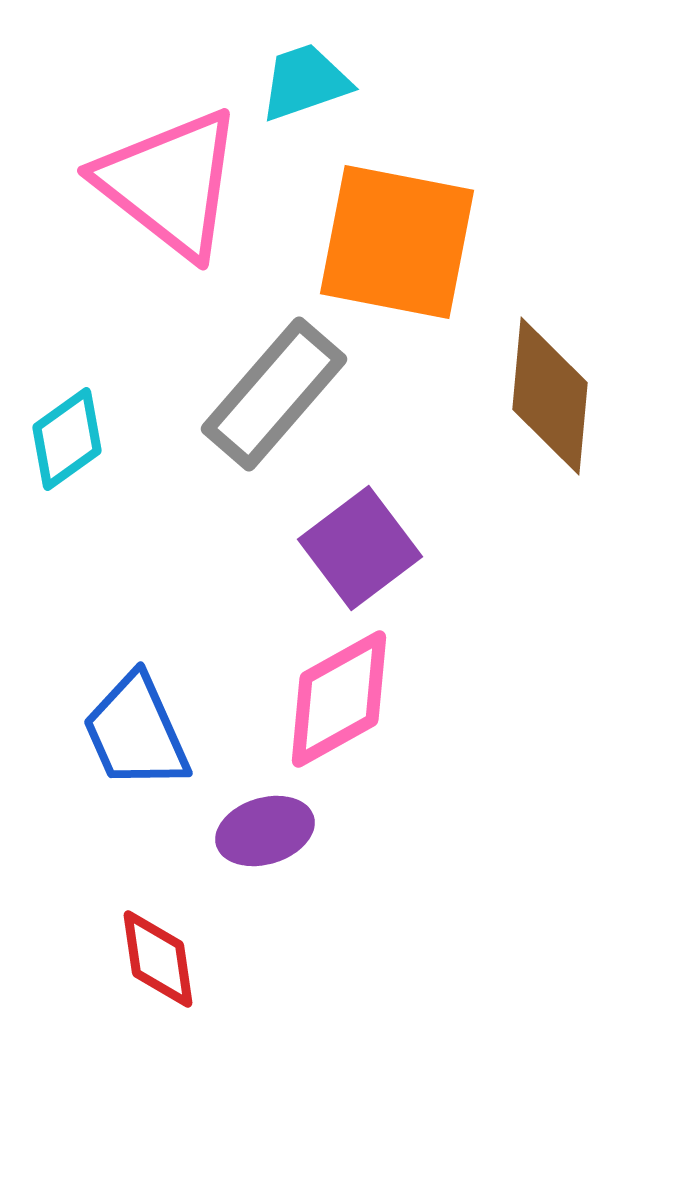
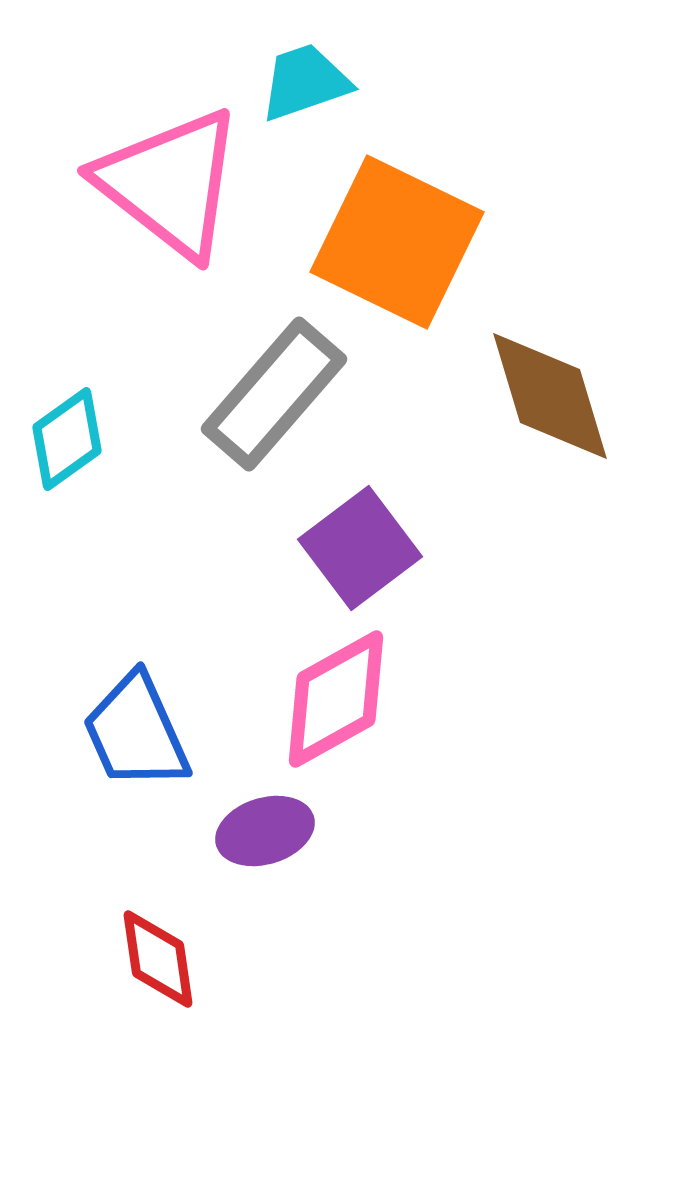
orange square: rotated 15 degrees clockwise
brown diamond: rotated 22 degrees counterclockwise
pink diamond: moved 3 px left
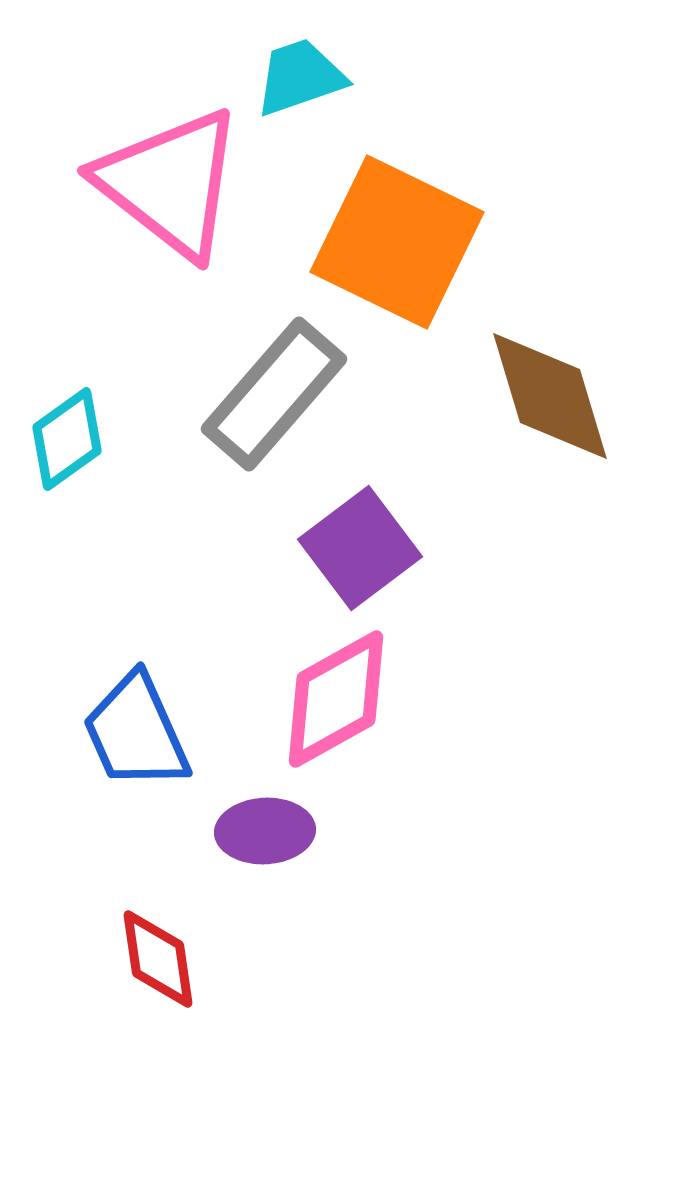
cyan trapezoid: moved 5 px left, 5 px up
purple ellipse: rotated 14 degrees clockwise
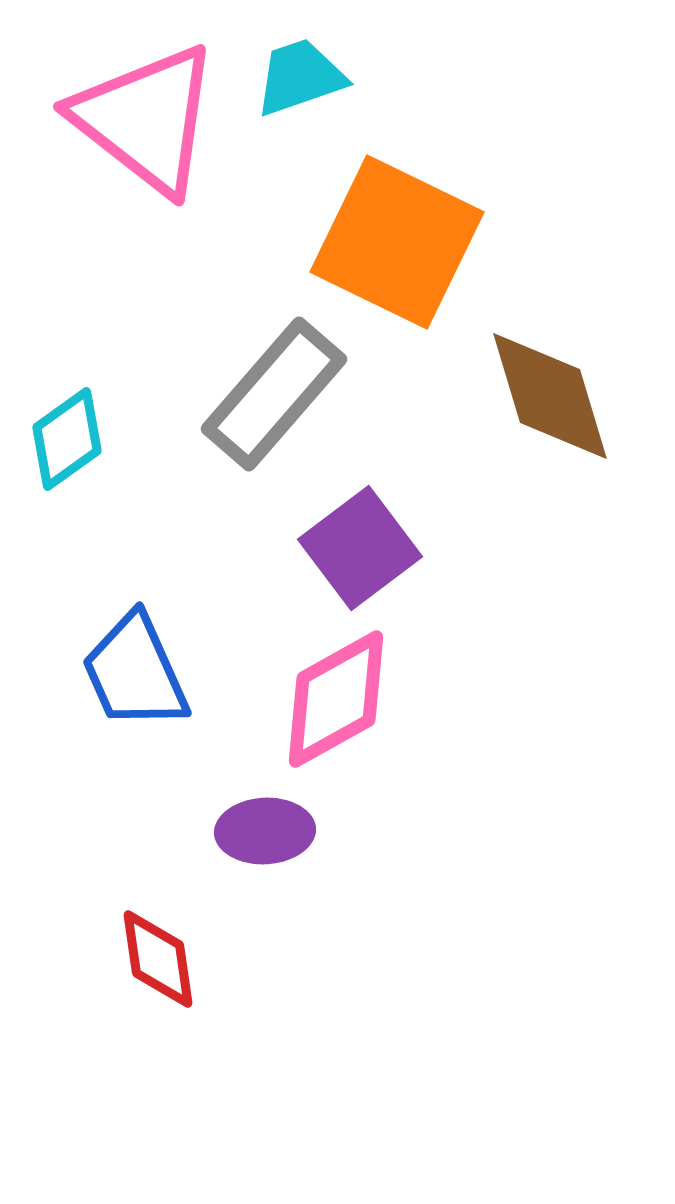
pink triangle: moved 24 px left, 64 px up
blue trapezoid: moved 1 px left, 60 px up
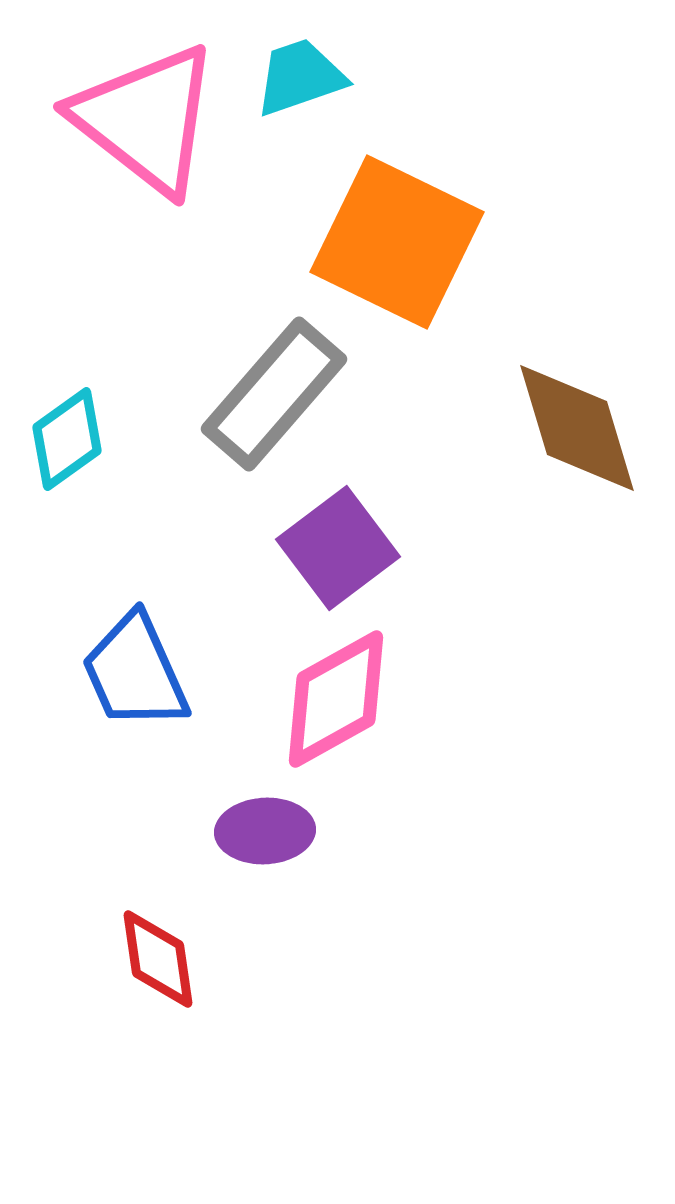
brown diamond: moved 27 px right, 32 px down
purple square: moved 22 px left
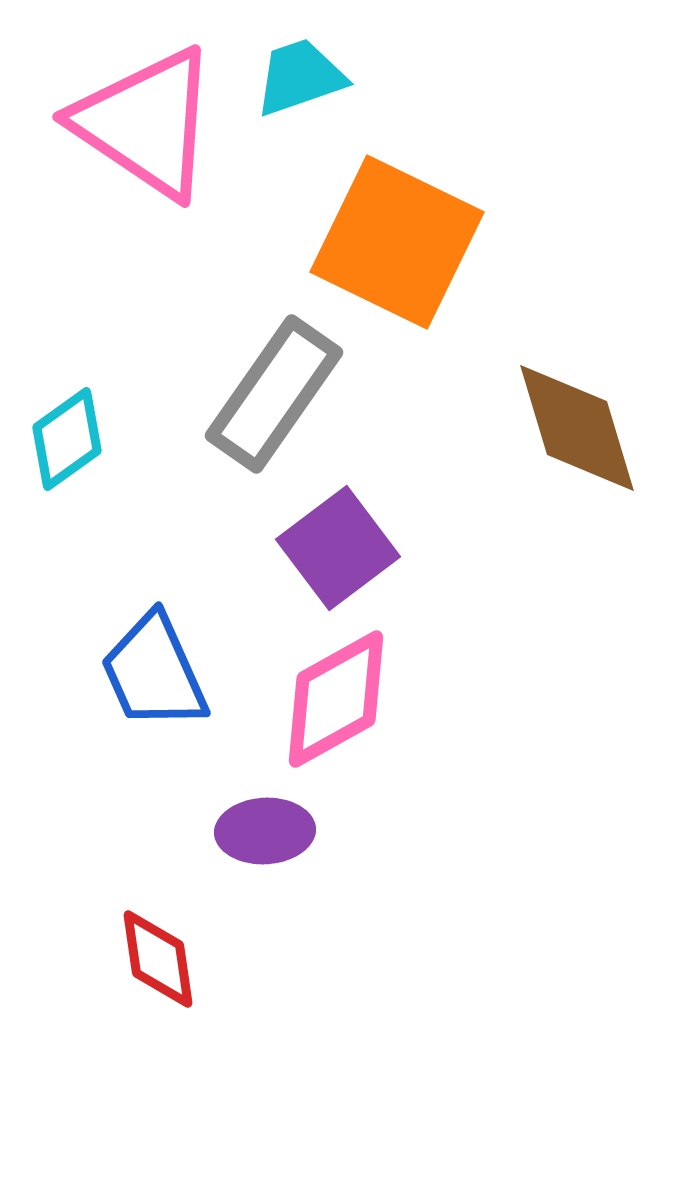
pink triangle: moved 4 px down; rotated 4 degrees counterclockwise
gray rectangle: rotated 6 degrees counterclockwise
blue trapezoid: moved 19 px right
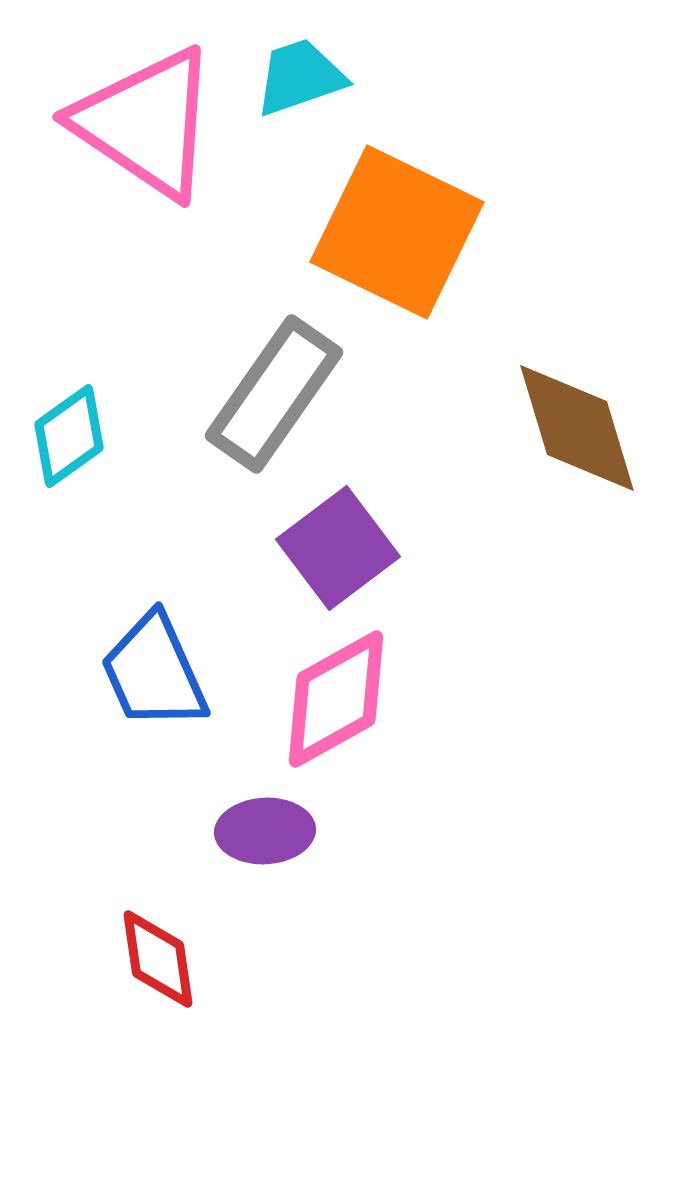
orange square: moved 10 px up
cyan diamond: moved 2 px right, 3 px up
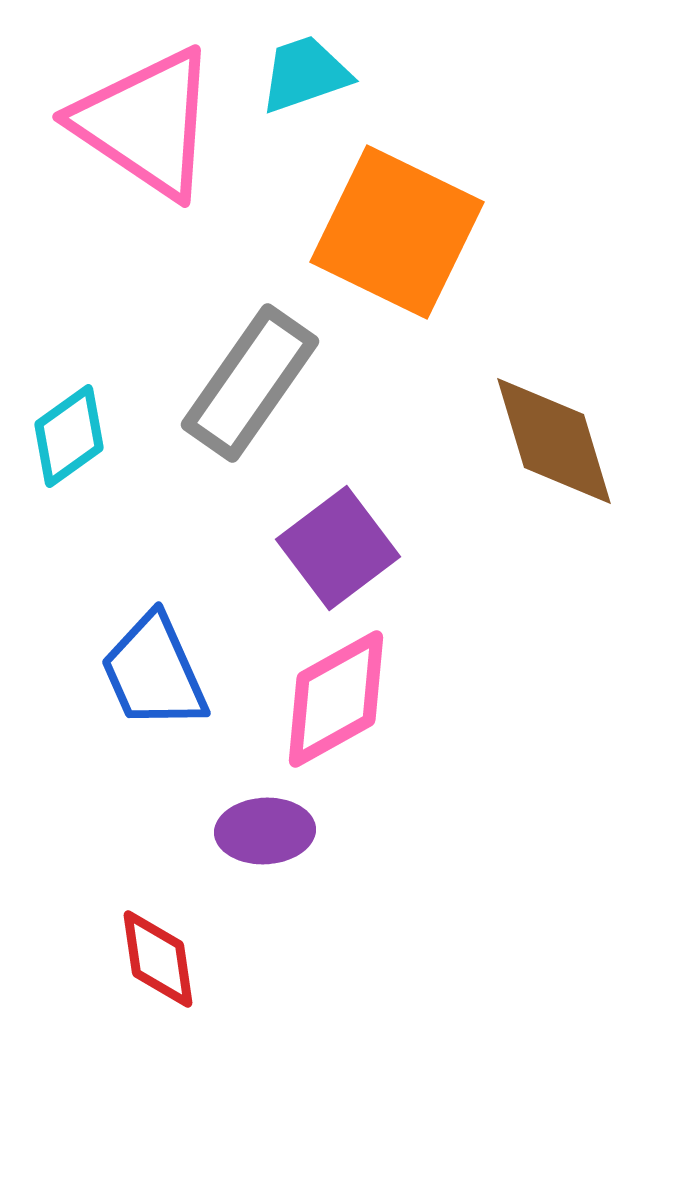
cyan trapezoid: moved 5 px right, 3 px up
gray rectangle: moved 24 px left, 11 px up
brown diamond: moved 23 px left, 13 px down
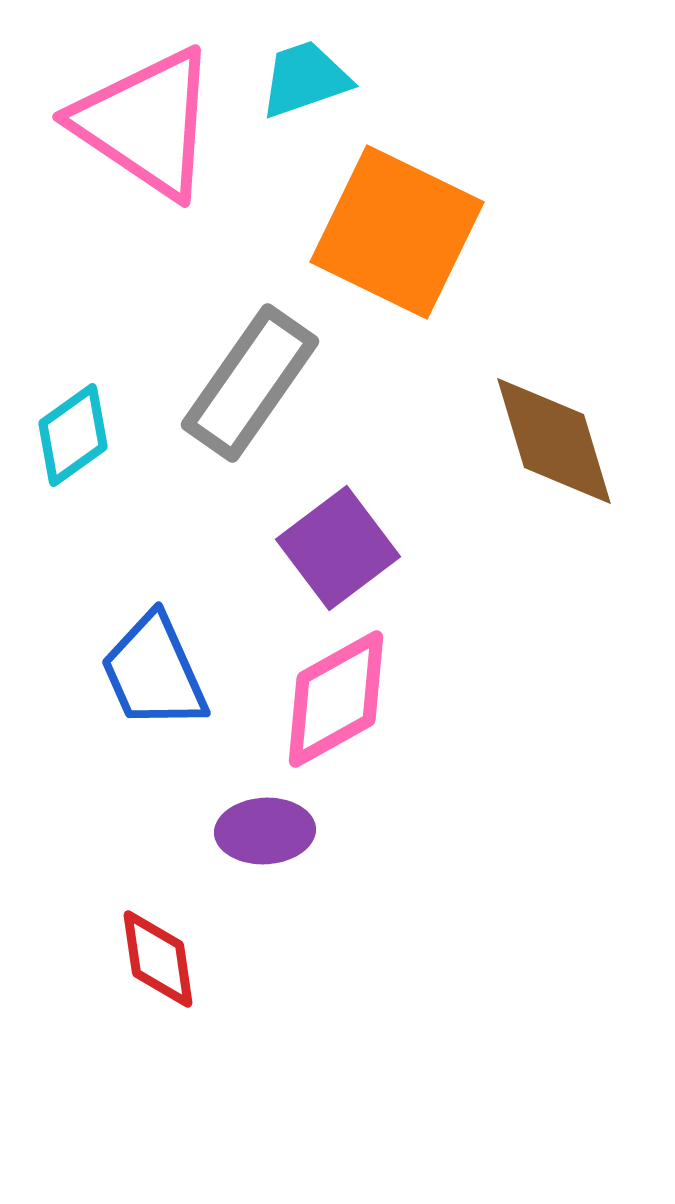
cyan trapezoid: moved 5 px down
cyan diamond: moved 4 px right, 1 px up
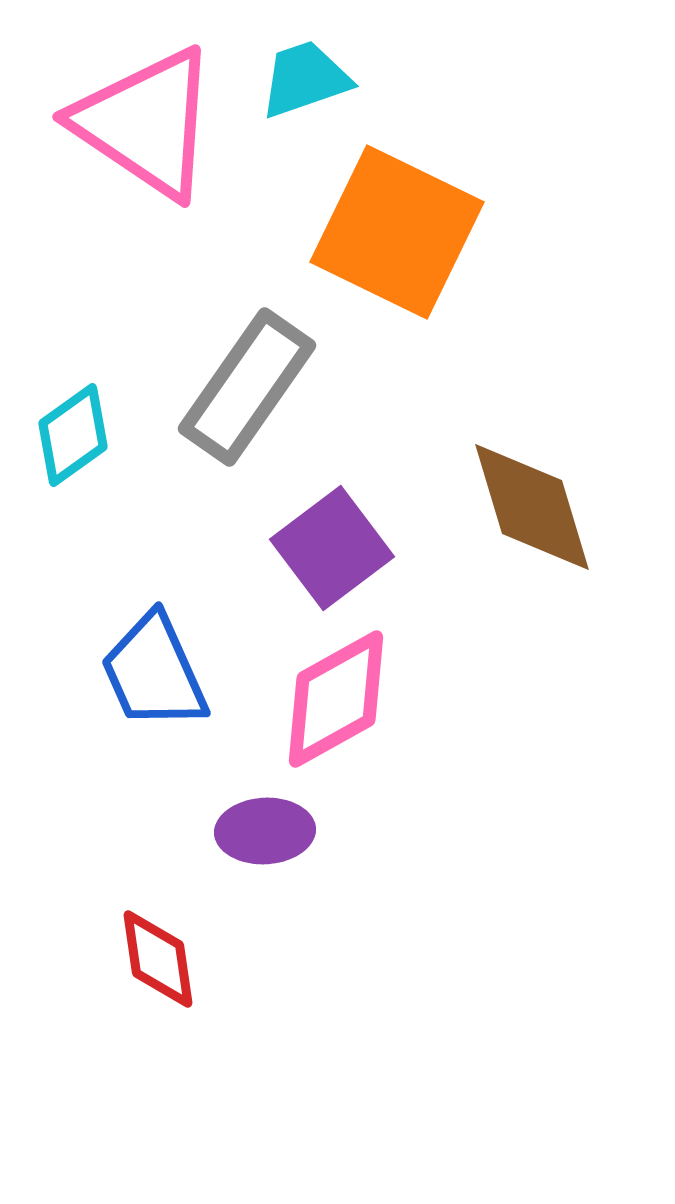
gray rectangle: moved 3 px left, 4 px down
brown diamond: moved 22 px left, 66 px down
purple square: moved 6 px left
